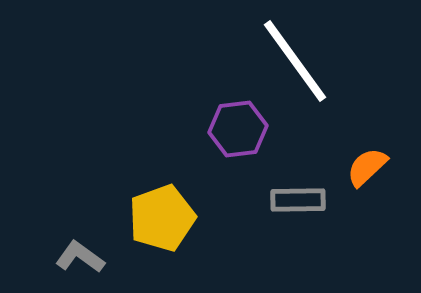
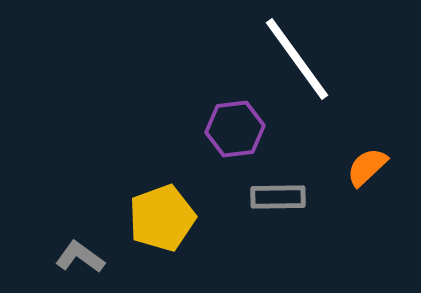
white line: moved 2 px right, 2 px up
purple hexagon: moved 3 px left
gray rectangle: moved 20 px left, 3 px up
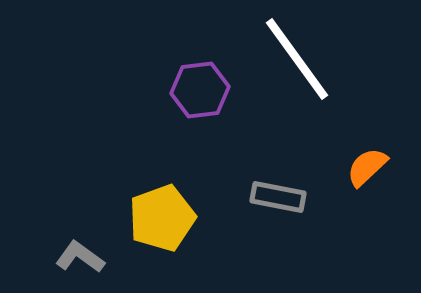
purple hexagon: moved 35 px left, 39 px up
gray rectangle: rotated 12 degrees clockwise
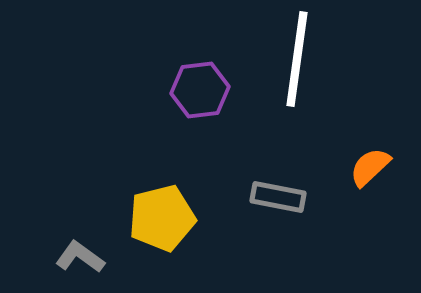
white line: rotated 44 degrees clockwise
orange semicircle: moved 3 px right
yellow pentagon: rotated 6 degrees clockwise
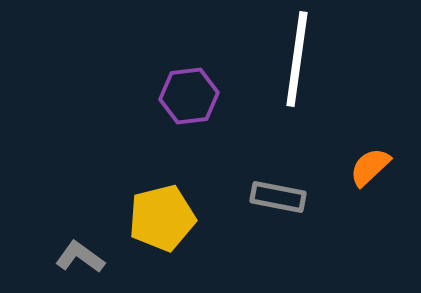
purple hexagon: moved 11 px left, 6 px down
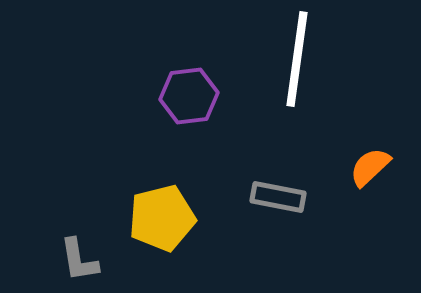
gray L-shape: moved 1 px left, 3 px down; rotated 135 degrees counterclockwise
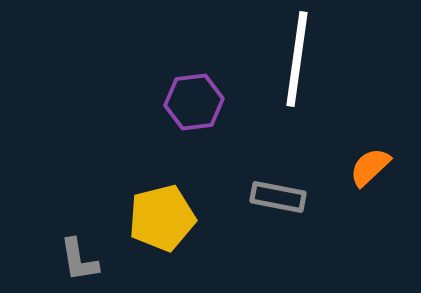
purple hexagon: moved 5 px right, 6 px down
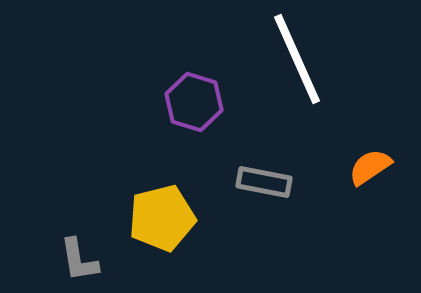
white line: rotated 32 degrees counterclockwise
purple hexagon: rotated 24 degrees clockwise
orange semicircle: rotated 9 degrees clockwise
gray rectangle: moved 14 px left, 15 px up
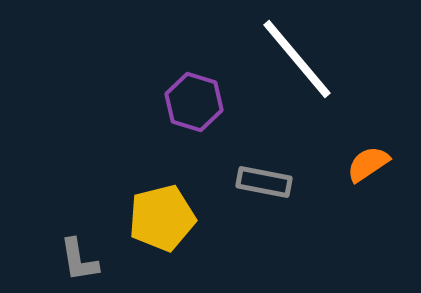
white line: rotated 16 degrees counterclockwise
orange semicircle: moved 2 px left, 3 px up
